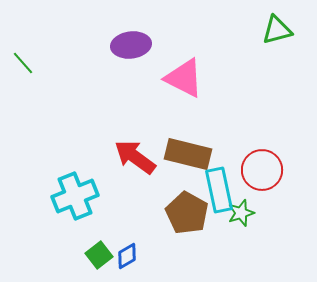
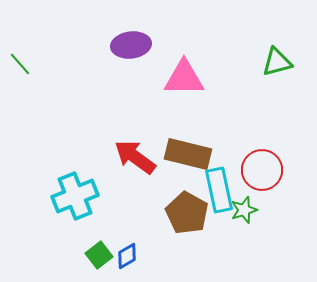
green triangle: moved 32 px down
green line: moved 3 px left, 1 px down
pink triangle: rotated 27 degrees counterclockwise
green star: moved 3 px right, 3 px up
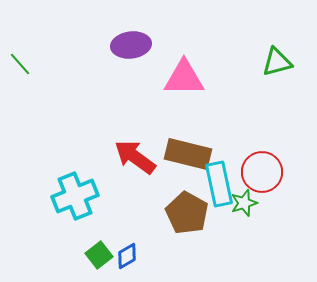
red circle: moved 2 px down
cyan rectangle: moved 6 px up
green star: moved 7 px up
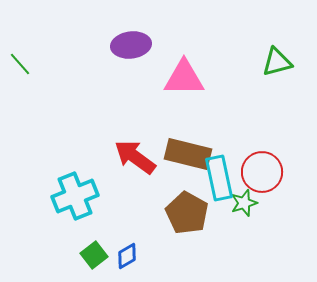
cyan rectangle: moved 6 px up
green square: moved 5 px left
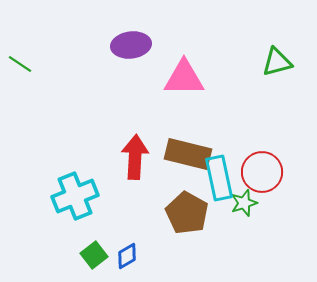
green line: rotated 15 degrees counterclockwise
red arrow: rotated 57 degrees clockwise
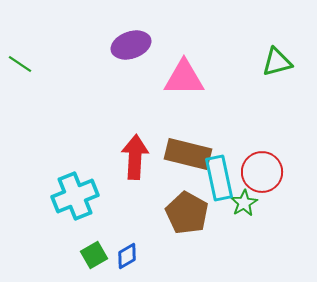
purple ellipse: rotated 12 degrees counterclockwise
green star: rotated 12 degrees counterclockwise
green square: rotated 8 degrees clockwise
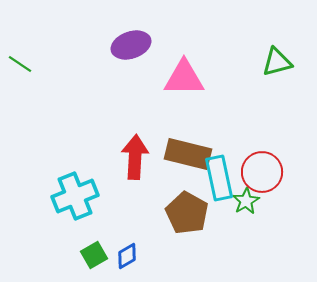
green star: moved 2 px right, 2 px up
